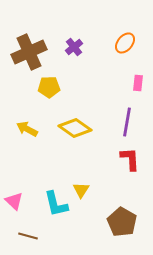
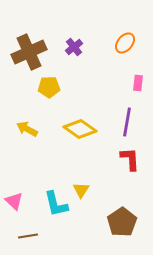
yellow diamond: moved 5 px right, 1 px down
brown pentagon: rotated 8 degrees clockwise
brown line: rotated 24 degrees counterclockwise
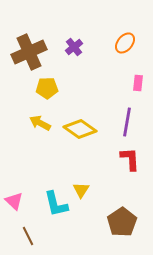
yellow pentagon: moved 2 px left, 1 px down
yellow arrow: moved 13 px right, 6 px up
brown line: rotated 72 degrees clockwise
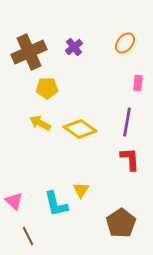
brown pentagon: moved 1 px left, 1 px down
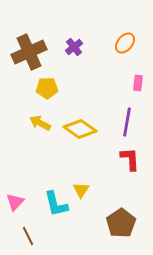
pink triangle: moved 1 px right, 1 px down; rotated 30 degrees clockwise
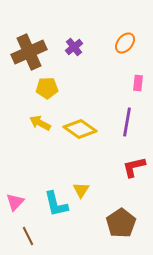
red L-shape: moved 4 px right, 8 px down; rotated 100 degrees counterclockwise
